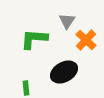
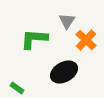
green rectangle: moved 9 px left; rotated 48 degrees counterclockwise
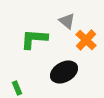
gray triangle: rotated 24 degrees counterclockwise
green rectangle: rotated 32 degrees clockwise
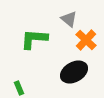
gray triangle: moved 2 px right, 2 px up
black ellipse: moved 10 px right
green rectangle: moved 2 px right
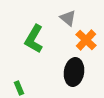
gray triangle: moved 1 px left, 1 px up
green L-shape: rotated 64 degrees counterclockwise
black ellipse: rotated 52 degrees counterclockwise
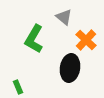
gray triangle: moved 4 px left, 1 px up
black ellipse: moved 4 px left, 4 px up
green rectangle: moved 1 px left, 1 px up
